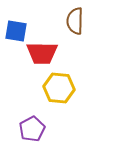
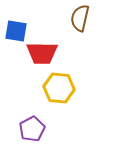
brown semicircle: moved 5 px right, 3 px up; rotated 12 degrees clockwise
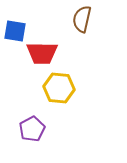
brown semicircle: moved 2 px right, 1 px down
blue square: moved 1 px left
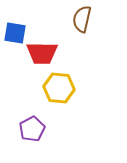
blue square: moved 2 px down
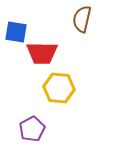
blue square: moved 1 px right, 1 px up
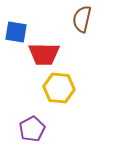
red trapezoid: moved 2 px right, 1 px down
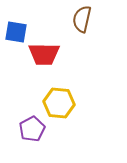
yellow hexagon: moved 15 px down
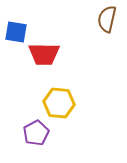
brown semicircle: moved 25 px right
purple pentagon: moved 4 px right, 4 px down
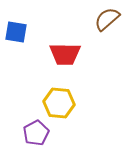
brown semicircle: rotated 36 degrees clockwise
red trapezoid: moved 21 px right
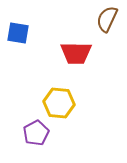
brown semicircle: rotated 24 degrees counterclockwise
blue square: moved 2 px right, 1 px down
red trapezoid: moved 11 px right, 1 px up
